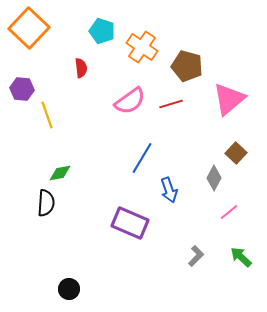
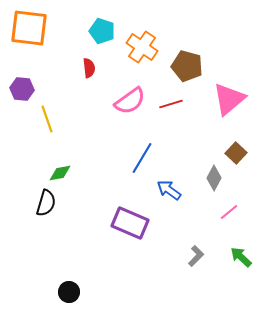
orange square: rotated 36 degrees counterclockwise
red semicircle: moved 8 px right
yellow line: moved 4 px down
blue arrow: rotated 145 degrees clockwise
black semicircle: rotated 12 degrees clockwise
black circle: moved 3 px down
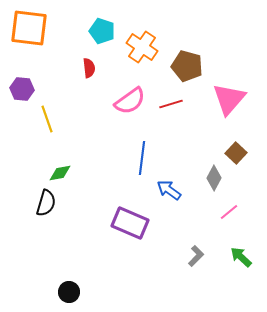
pink triangle: rotated 9 degrees counterclockwise
blue line: rotated 24 degrees counterclockwise
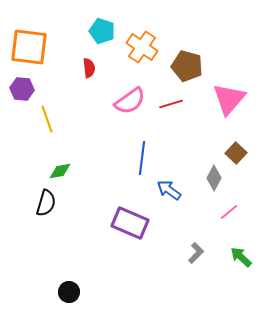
orange square: moved 19 px down
green diamond: moved 2 px up
gray L-shape: moved 3 px up
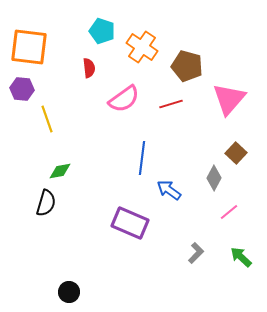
pink semicircle: moved 6 px left, 2 px up
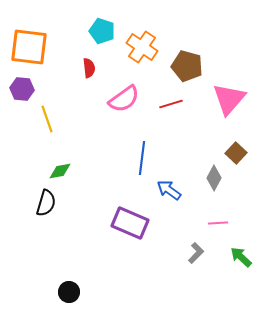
pink line: moved 11 px left, 11 px down; rotated 36 degrees clockwise
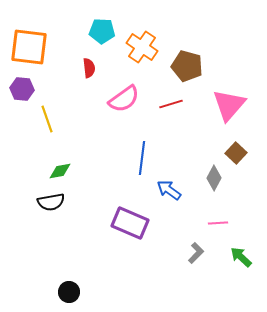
cyan pentagon: rotated 15 degrees counterclockwise
pink triangle: moved 6 px down
black semicircle: moved 5 px right, 1 px up; rotated 64 degrees clockwise
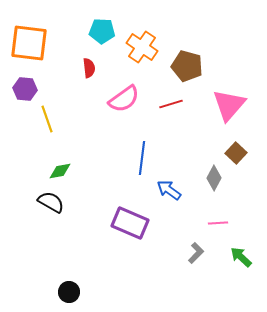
orange square: moved 4 px up
purple hexagon: moved 3 px right
black semicircle: rotated 140 degrees counterclockwise
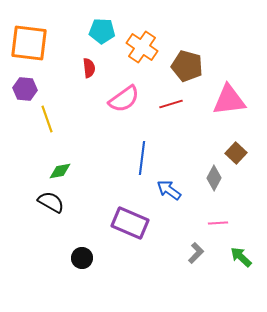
pink triangle: moved 5 px up; rotated 42 degrees clockwise
black circle: moved 13 px right, 34 px up
